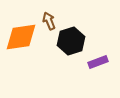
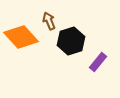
orange diamond: rotated 56 degrees clockwise
purple rectangle: rotated 30 degrees counterclockwise
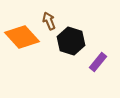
orange diamond: moved 1 px right
black hexagon: rotated 24 degrees counterclockwise
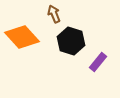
brown arrow: moved 5 px right, 7 px up
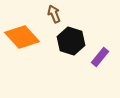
purple rectangle: moved 2 px right, 5 px up
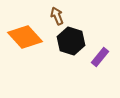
brown arrow: moved 3 px right, 2 px down
orange diamond: moved 3 px right
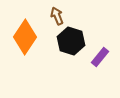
orange diamond: rotated 76 degrees clockwise
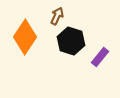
brown arrow: rotated 48 degrees clockwise
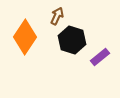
black hexagon: moved 1 px right, 1 px up
purple rectangle: rotated 12 degrees clockwise
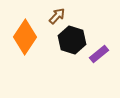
brown arrow: rotated 18 degrees clockwise
purple rectangle: moved 1 px left, 3 px up
